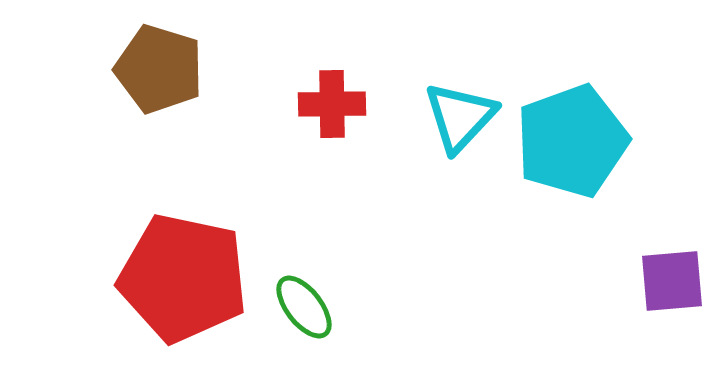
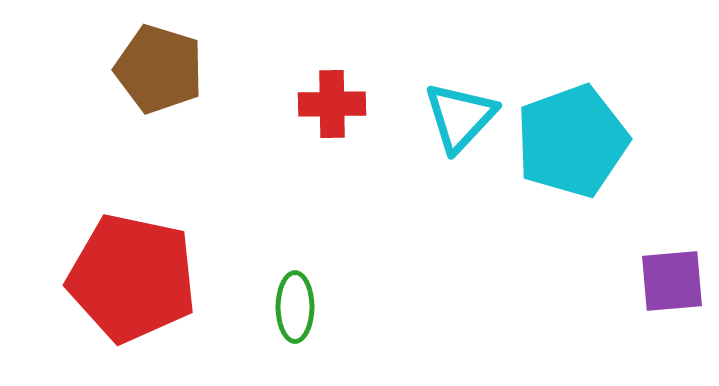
red pentagon: moved 51 px left
green ellipse: moved 9 px left; rotated 38 degrees clockwise
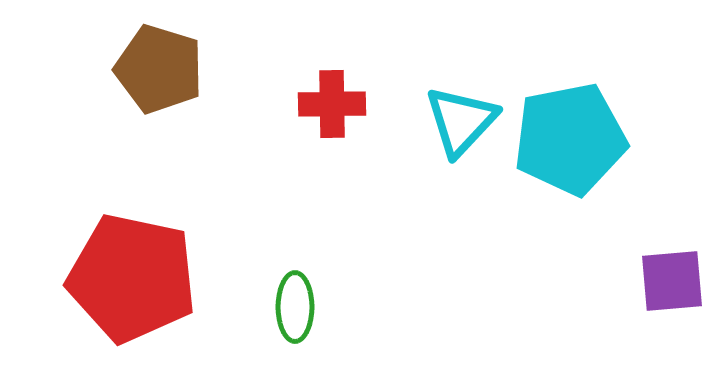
cyan triangle: moved 1 px right, 4 px down
cyan pentagon: moved 2 px left, 2 px up; rotated 9 degrees clockwise
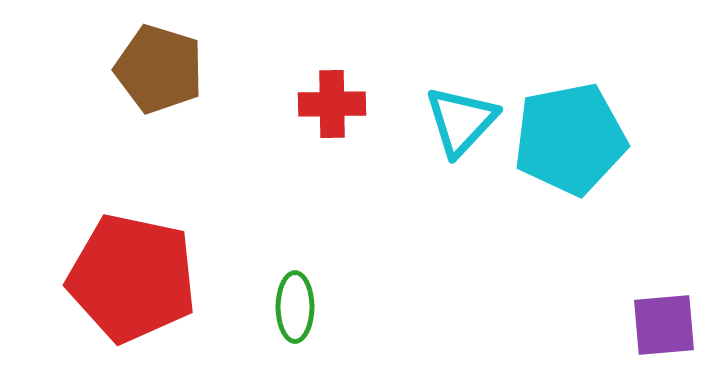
purple square: moved 8 px left, 44 px down
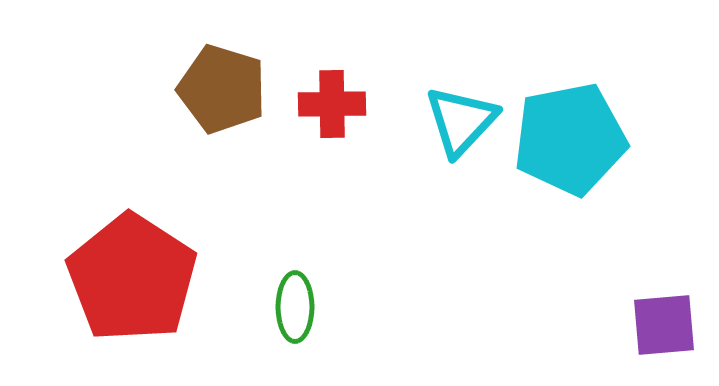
brown pentagon: moved 63 px right, 20 px down
red pentagon: rotated 21 degrees clockwise
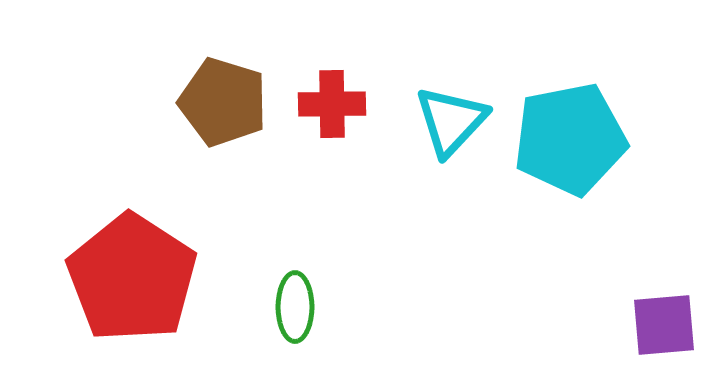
brown pentagon: moved 1 px right, 13 px down
cyan triangle: moved 10 px left
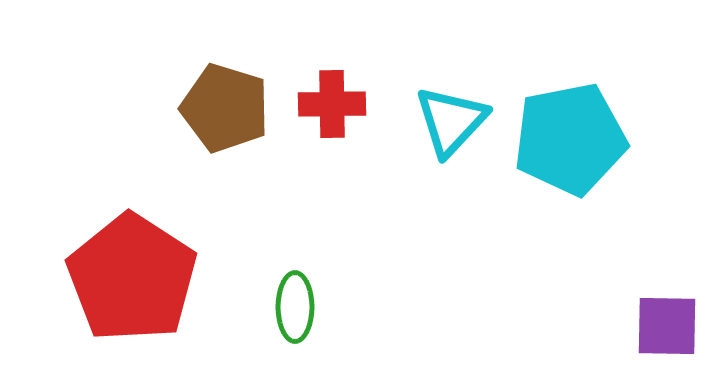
brown pentagon: moved 2 px right, 6 px down
purple square: moved 3 px right, 1 px down; rotated 6 degrees clockwise
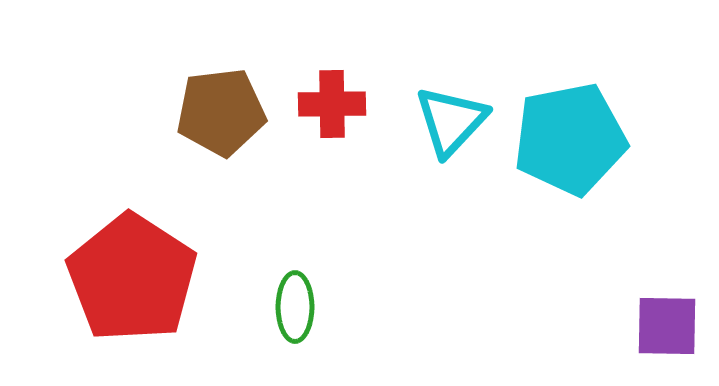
brown pentagon: moved 4 px left, 4 px down; rotated 24 degrees counterclockwise
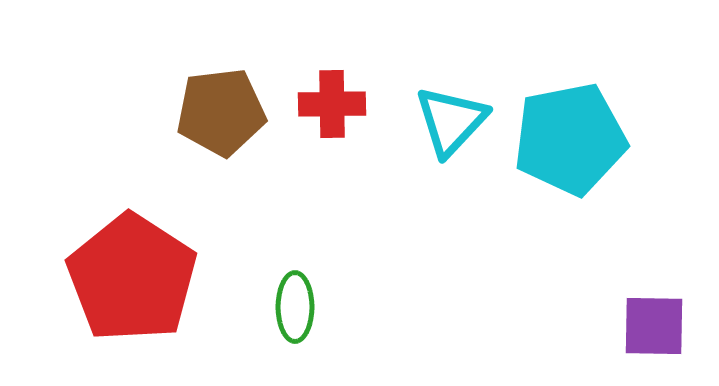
purple square: moved 13 px left
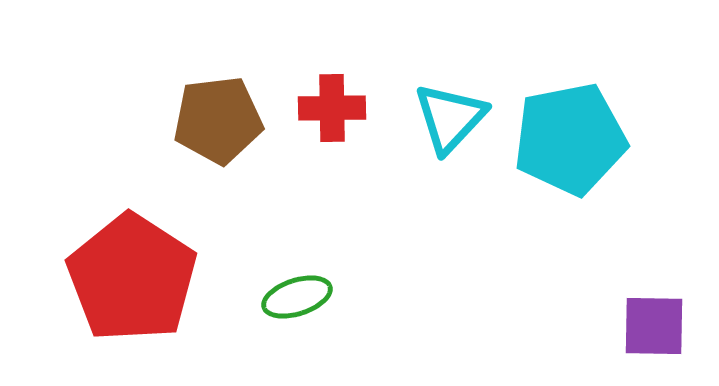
red cross: moved 4 px down
brown pentagon: moved 3 px left, 8 px down
cyan triangle: moved 1 px left, 3 px up
green ellipse: moved 2 px right, 10 px up; rotated 72 degrees clockwise
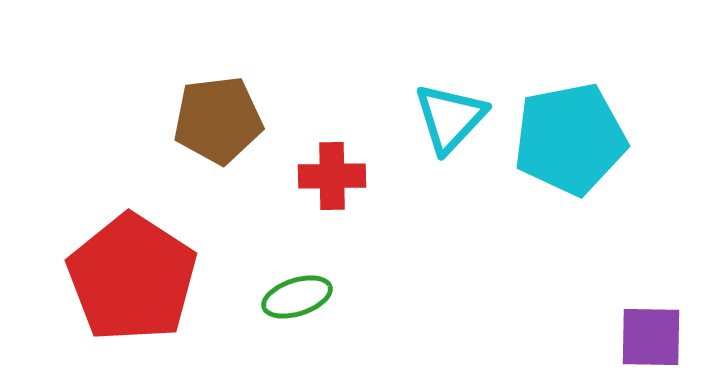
red cross: moved 68 px down
purple square: moved 3 px left, 11 px down
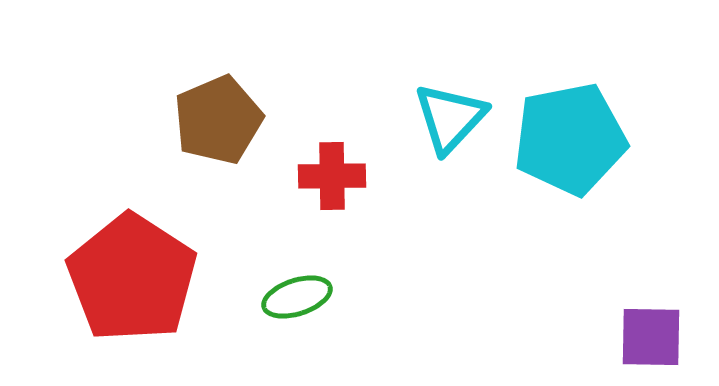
brown pentagon: rotated 16 degrees counterclockwise
